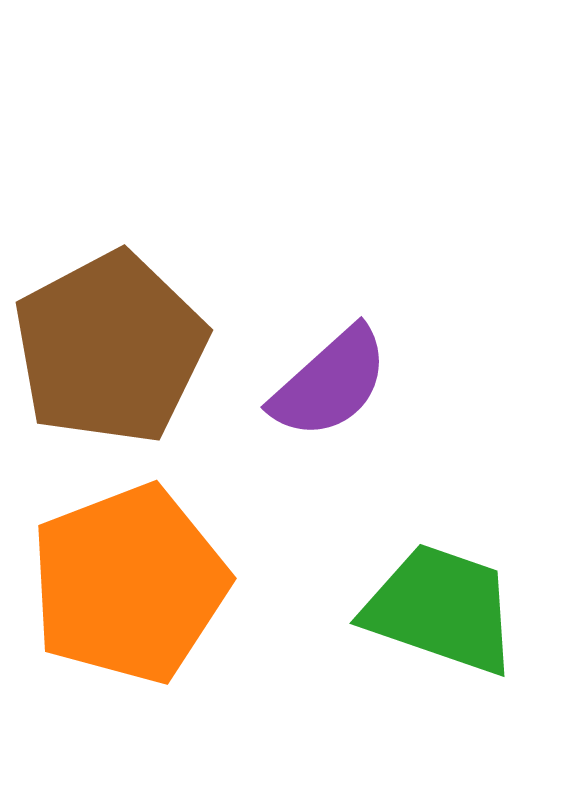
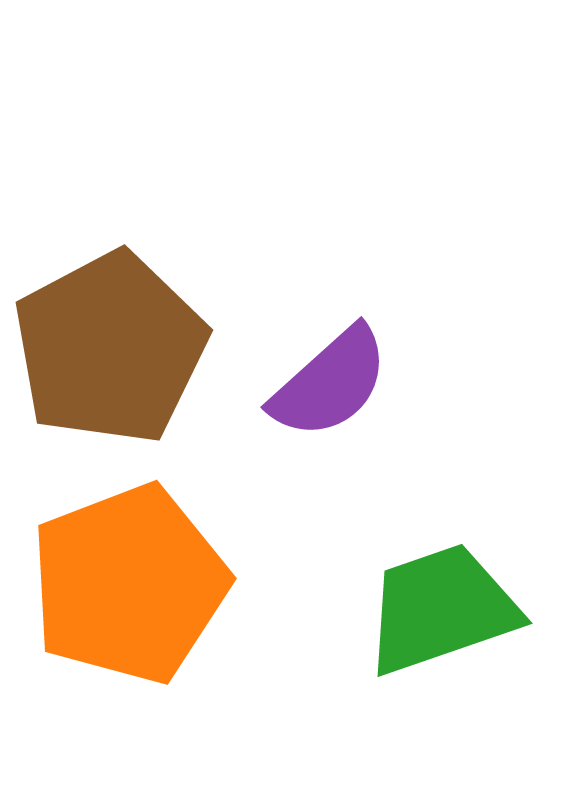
green trapezoid: rotated 38 degrees counterclockwise
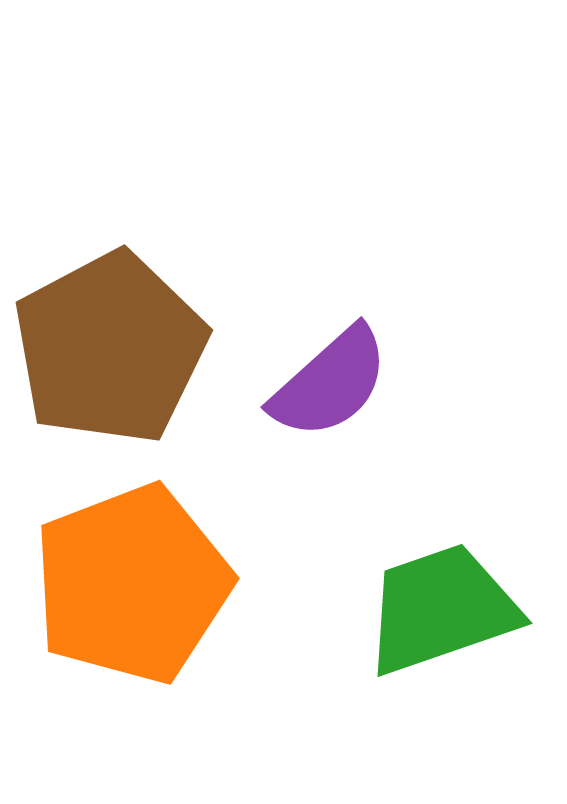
orange pentagon: moved 3 px right
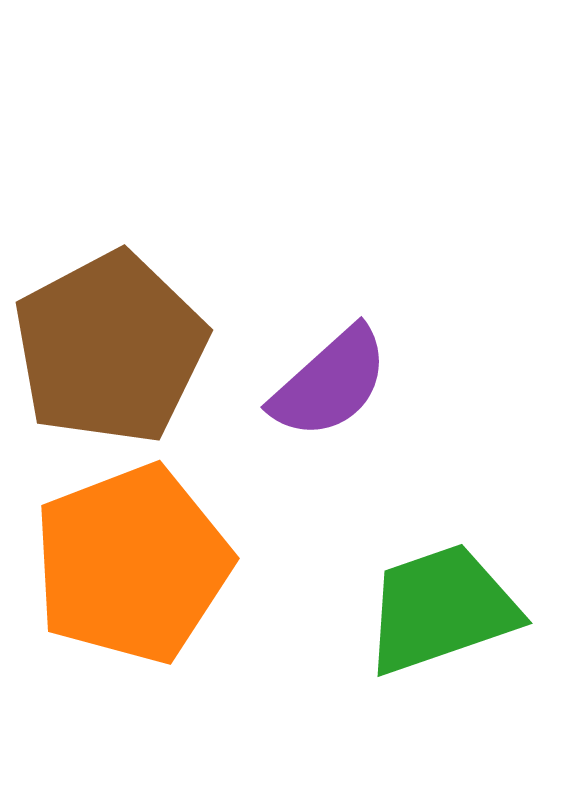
orange pentagon: moved 20 px up
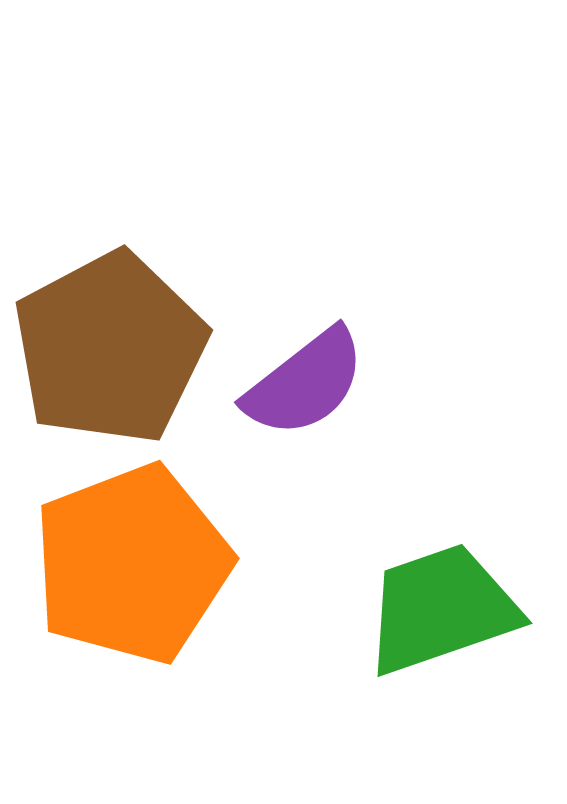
purple semicircle: moved 25 px left; rotated 4 degrees clockwise
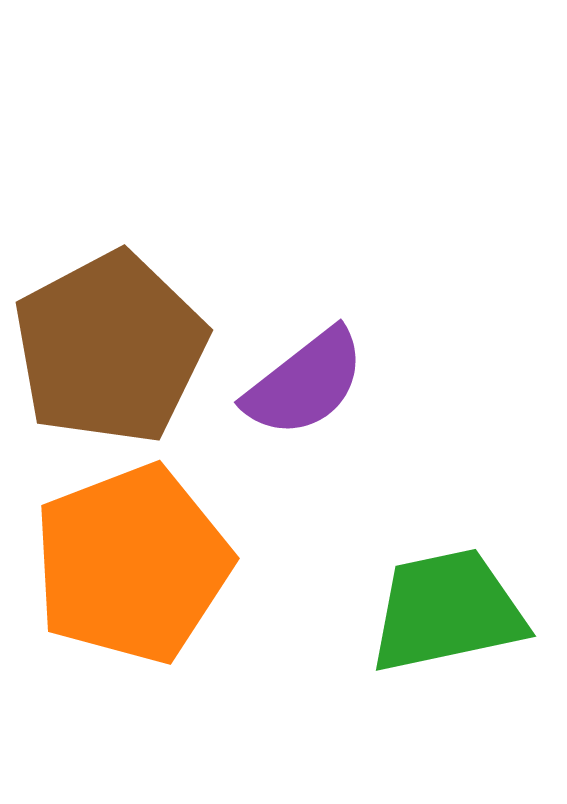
green trapezoid: moved 6 px right, 2 px down; rotated 7 degrees clockwise
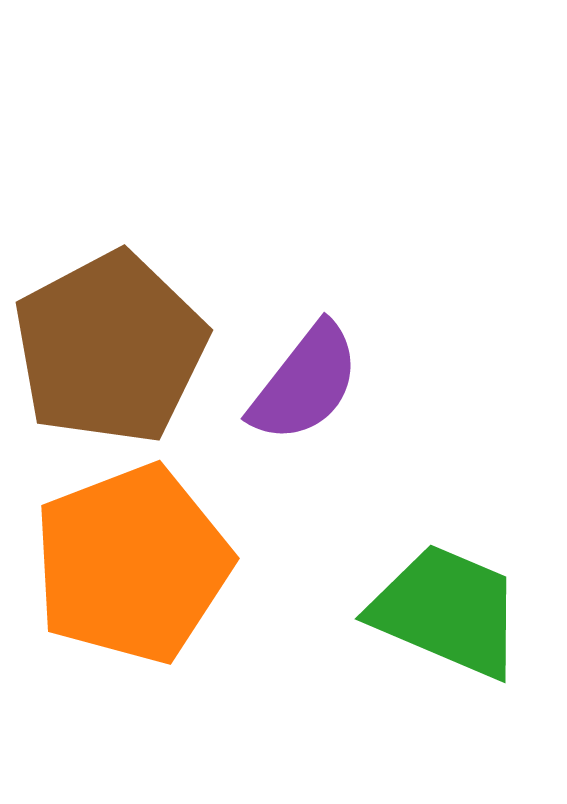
purple semicircle: rotated 14 degrees counterclockwise
green trapezoid: rotated 35 degrees clockwise
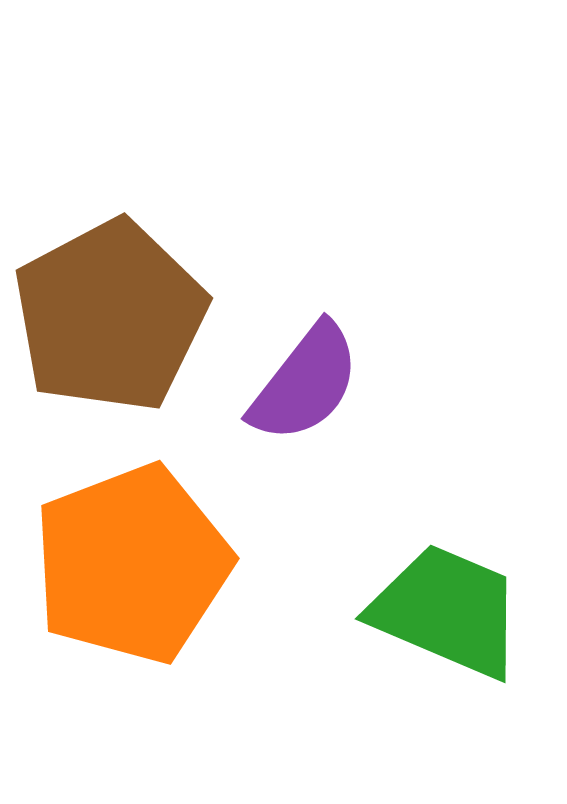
brown pentagon: moved 32 px up
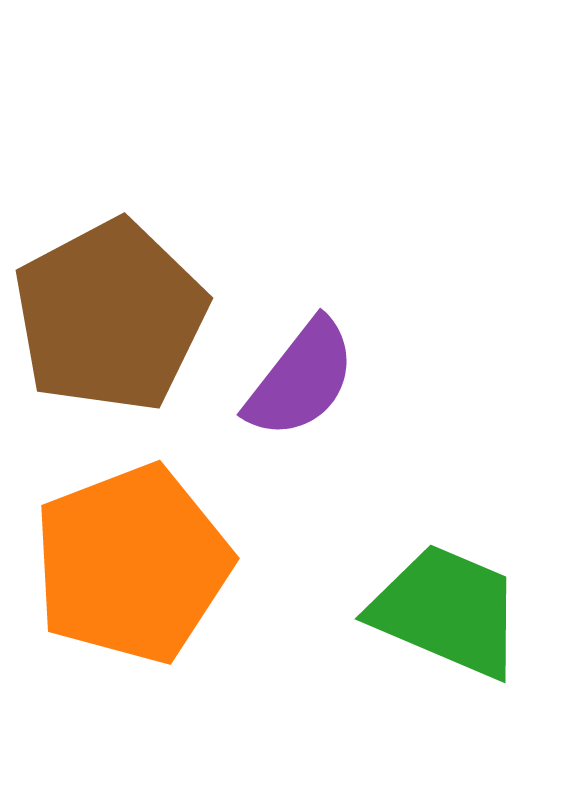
purple semicircle: moved 4 px left, 4 px up
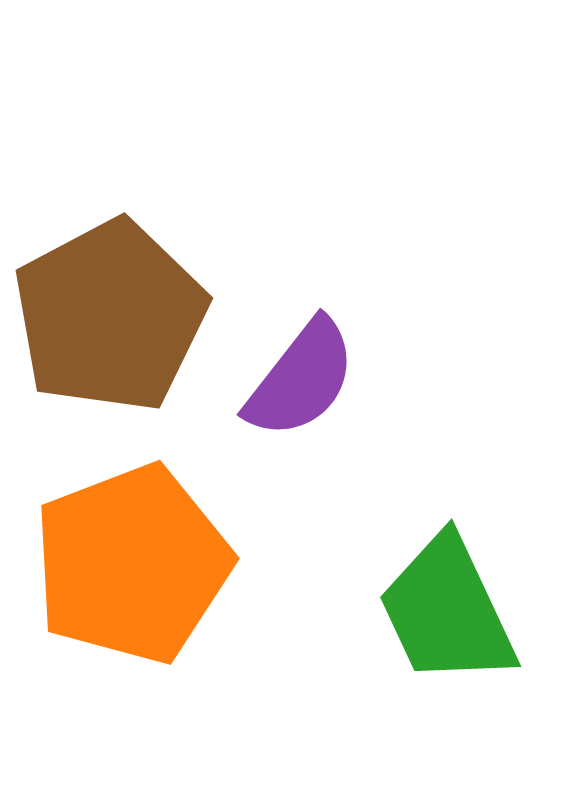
green trapezoid: rotated 138 degrees counterclockwise
